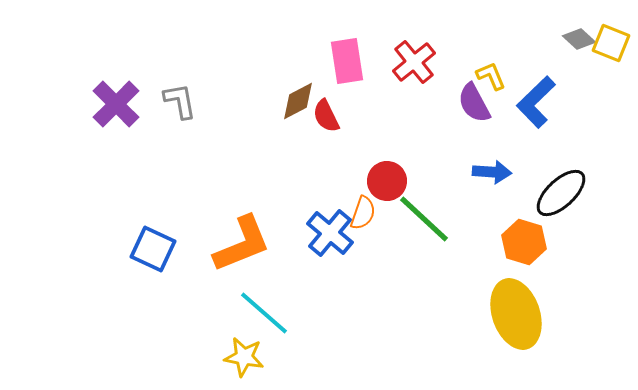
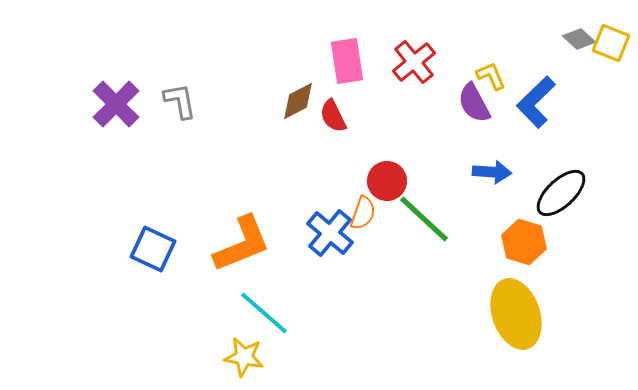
red semicircle: moved 7 px right
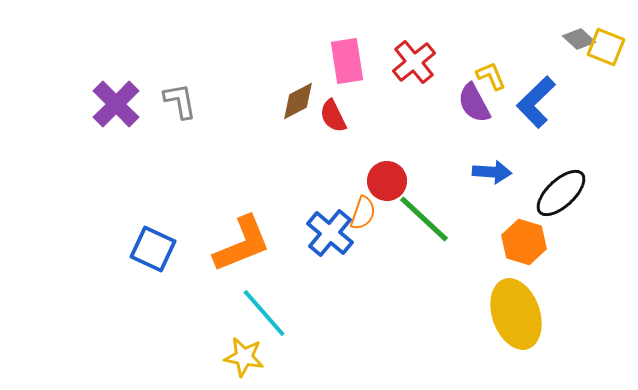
yellow square: moved 5 px left, 4 px down
cyan line: rotated 8 degrees clockwise
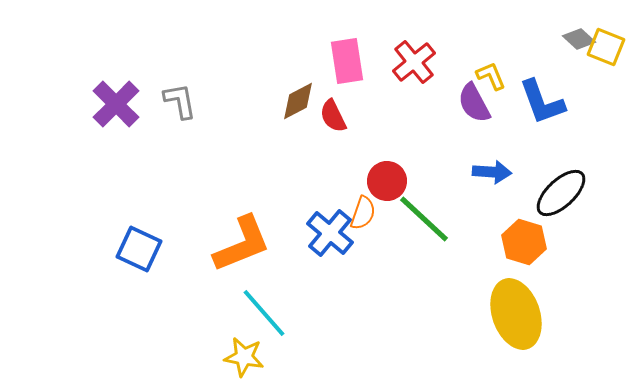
blue L-shape: moved 6 px right; rotated 66 degrees counterclockwise
blue square: moved 14 px left
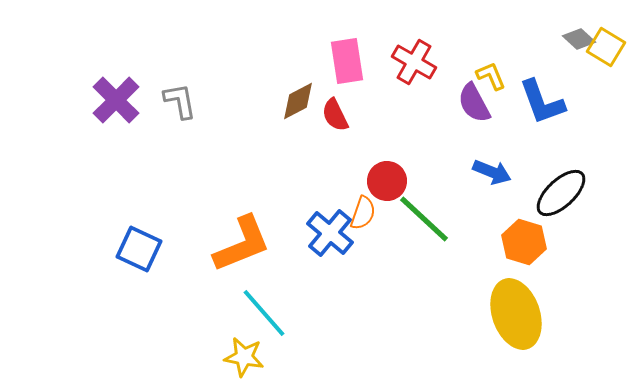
yellow square: rotated 9 degrees clockwise
red cross: rotated 21 degrees counterclockwise
purple cross: moved 4 px up
red semicircle: moved 2 px right, 1 px up
blue arrow: rotated 18 degrees clockwise
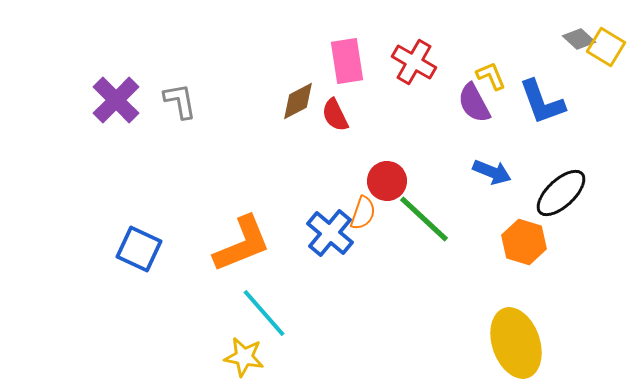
yellow ellipse: moved 29 px down
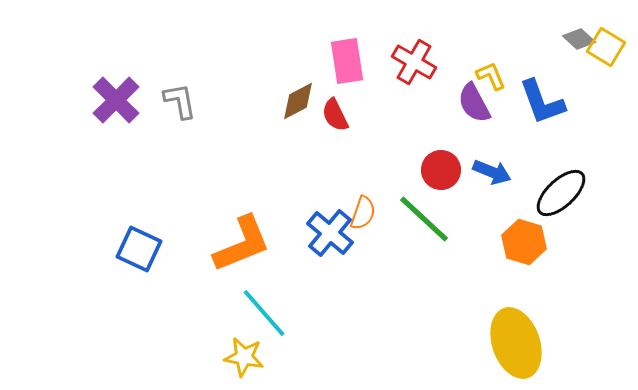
red circle: moved 54 px right, 11 px up
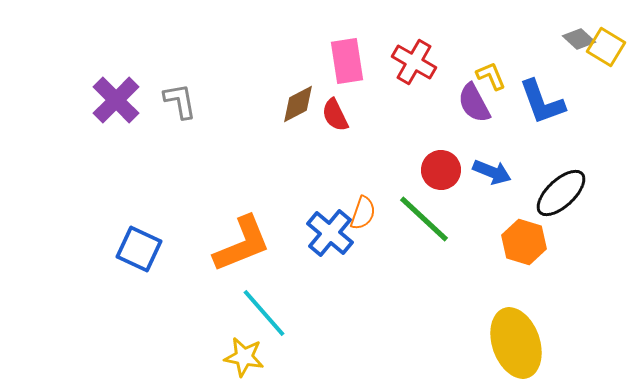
brown diamond: moved 3 px down
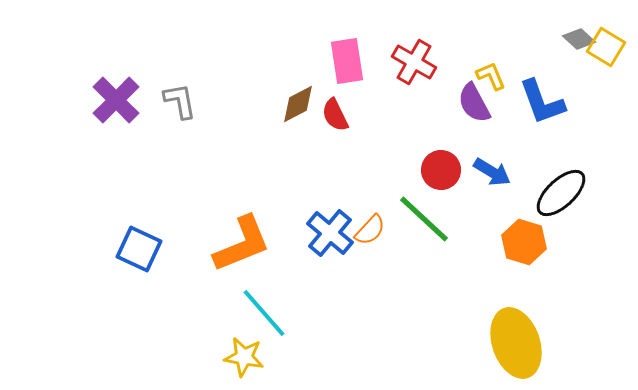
blue arrow: rotated 9 degrees clockwise
orange semicircle: moved 7 px right, 17 px down; rotated 24 degrees clockwise
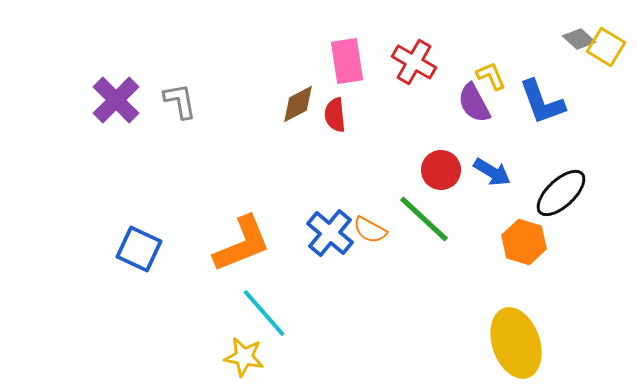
red semicircle: rotated 20 degrees clockwise
orange semicircle: rotated 76 degrees clockwise
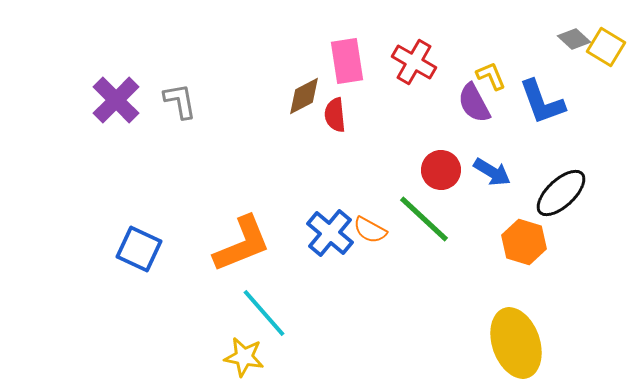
gray diamond: moved 5 px left
brown diamond: moved 6 px right, 8 px up
